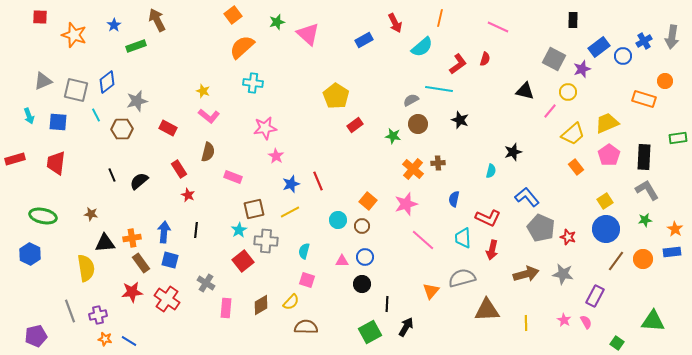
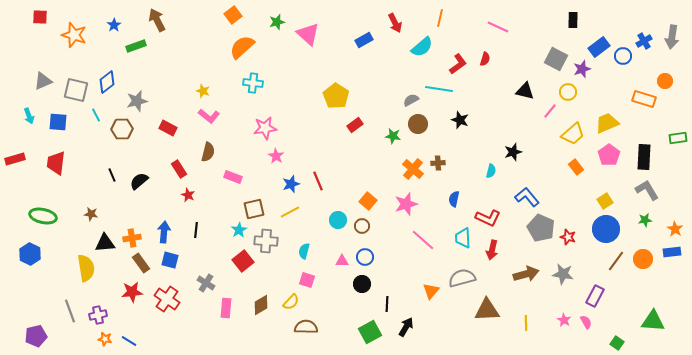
gray square at (554, 59): moved 2 px right
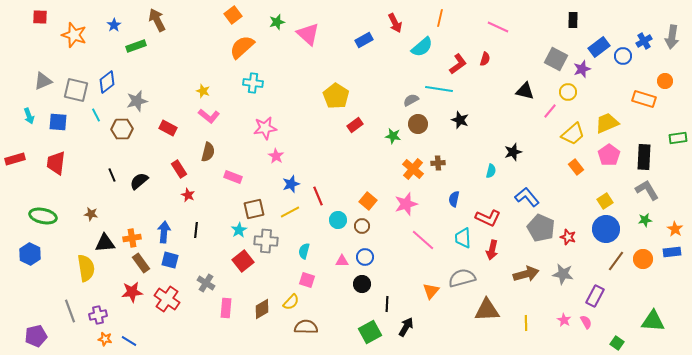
red line at (318, 181): moved 15 px down
brown diamond at (261, 305): moved 1 px right, 4 px down
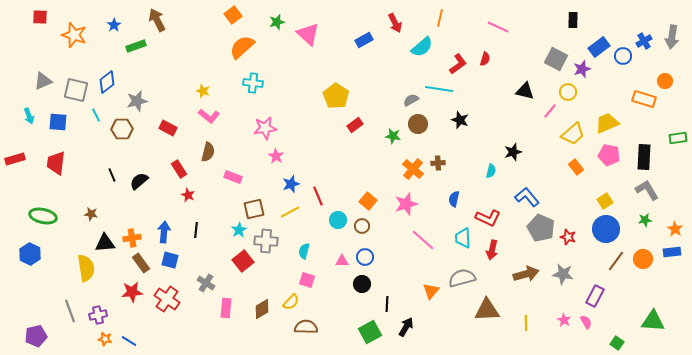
pink pentagon at (609, 155): rotated 25 degrees counterclockwise
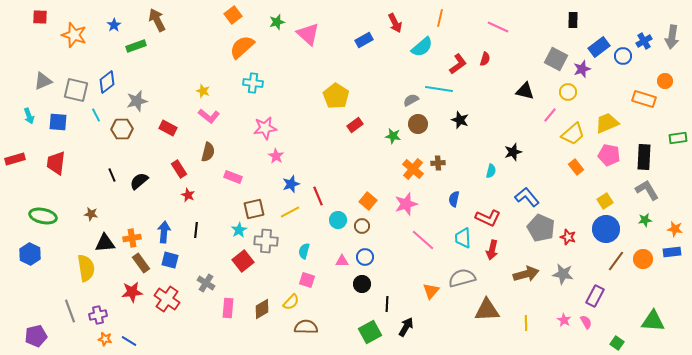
pink line at (550, 111): moved 4 px down
orange star at (675, 229): rotated 21 degrees counterclockwise
pink rectangle at (226, 308): moved 2 px right
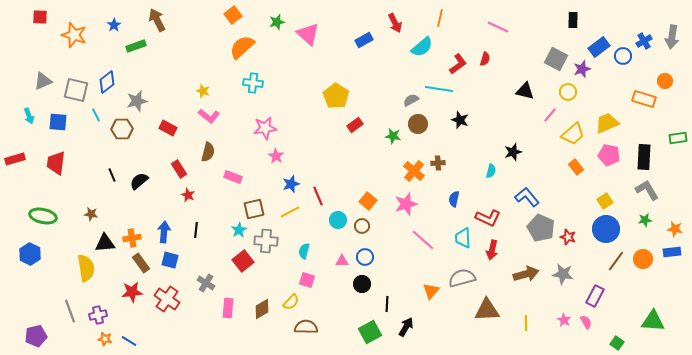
orange cross at (413, 169): moved 1 px right, 2 px down
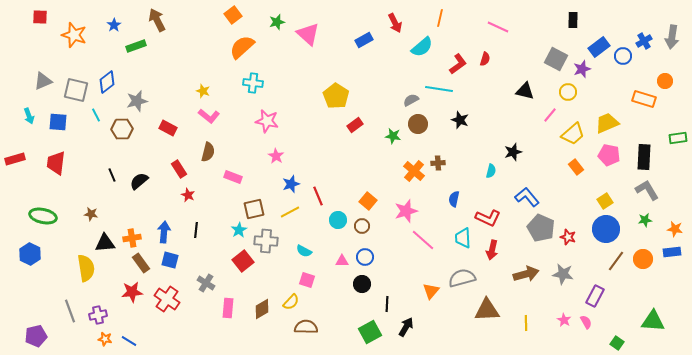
pink star at (265, 128): moved 2 px right, 7 px up; rotated 20 degrees clockwise
pink star at (406, 204): moved 7 px down
cyan semicircle at (304, 251): rotated 77 degrees counterclockwise
